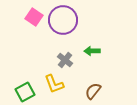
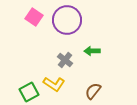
purple circle: moved 4 px right
yellow L-shape: rotated 35 degrees counterclockwise
green square: moved 4 px right
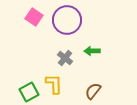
gray cross: moved 2 px up
yellow L-shape: rotated 125 degrees counterclockwise
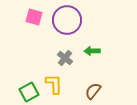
pink square: rotated 18 degrees counterclockwise
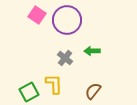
pink square: moved 3 px right, 2 px up; rotated 18 degrees clockwise
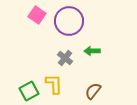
purple circle: moved 2 px right, 1 px down
green square: moved 1 px up
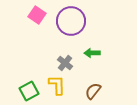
purple circle: moved 2 px right
green arrow: moved 2 px down
gray cross: moved 5 px down
yellow L-shape: moved 3 px right, 1 px down
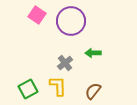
green arrow: moved 1 px right
gray cross: rotated 14 degrees clockwise
yellow L-shape: moved 1 px right, 1 px down
green square: moved 1 px left, 2 px up
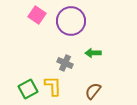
gray cross: rotated 28 degrees counterclockwise
yellow L-shape: moved 5 px left
